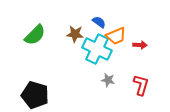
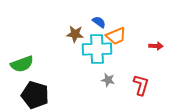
green semicircle: moved 13 px left, 29 px down; rotated 25 degrees clockwise
red arrow: moved 16 px right, 1 px down
cyan cross: rotated 28 degrees counterclockwise
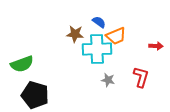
red L-shape: moved 8 px up
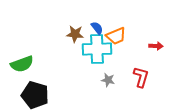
blue semicircle: moved 2 px left, 6 px down; rotated 16 degrees clockwise
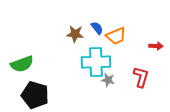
cyan cross: moved 1 px left, 13 px down
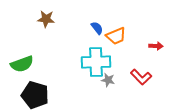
brown star: moved 29 px left, 15 px up
red L-shape: rotated 120 degrees clockwise
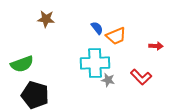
cyan cross: moved 1 px left, 1 px down
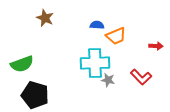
brown star: moved 1 px left, 1 px up; rotated 18 degrees clockwise
blue semicircle: moved 3 px up; rotated 48 degrees counterclockwise
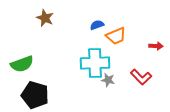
blue semicircle: rotated 24 degrees counterclockwise
